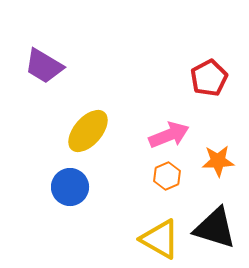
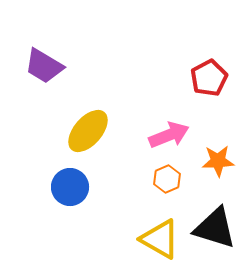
orange hexagon: moved 3 px down
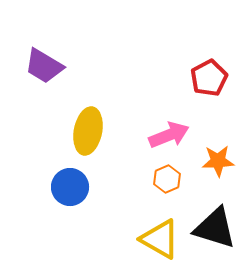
yellow ellipse: rotated 30 degrees counterclockwise
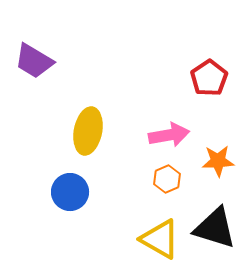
purple trapezoid: moved 10 px left, 5 px up
red pentagon: rotated 6 degrees counterclockwise
pink arrow: rotated 12 degrees clockwise
blue circle: moved 5 px down
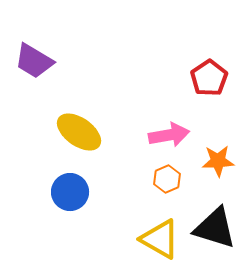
yellow ellipse: moved 9 px left, 1 px down; rotated 66 degrees counterclockwise
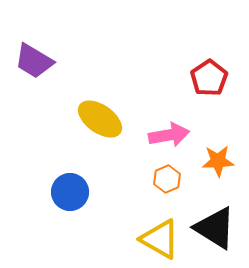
yellow ellipse: moved 21 px right, 13 px up
black triangle: rotated 15 degrees clockwise
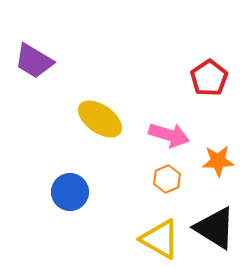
pink arrow: rotated 27 degrees clockwise
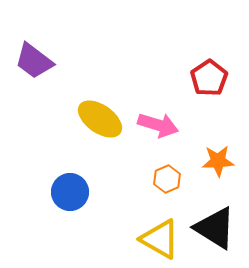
purple trapezoid: rotated 6 degrees clockwise
pink arrow: moved 11 px left, 10 px up
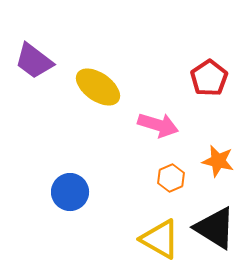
yellow ellipse: moved 2 px left, 32 px up
orange star: rotated 16 degrees clockwise
orange hexagon: moved 4 px right, 1 px up
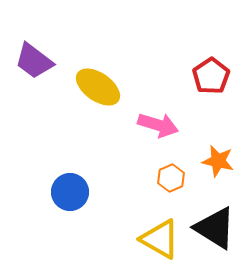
red pentagon: moved 2 px right, 2 px up
